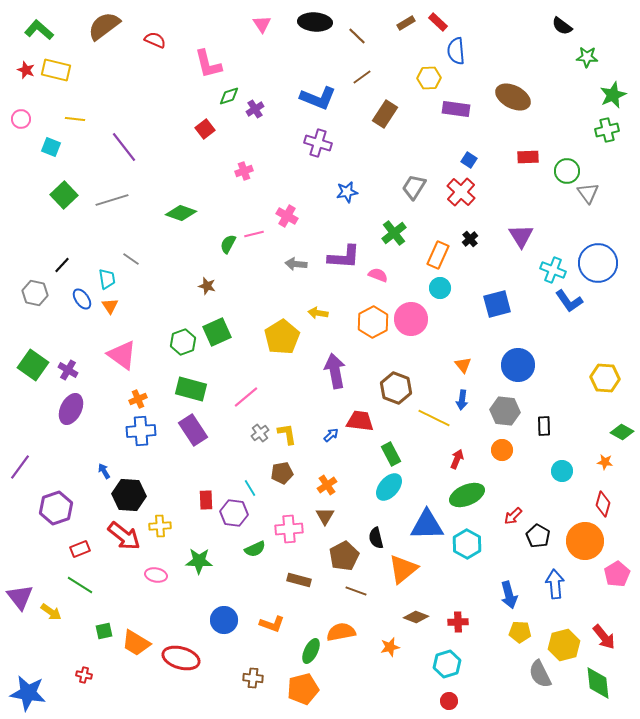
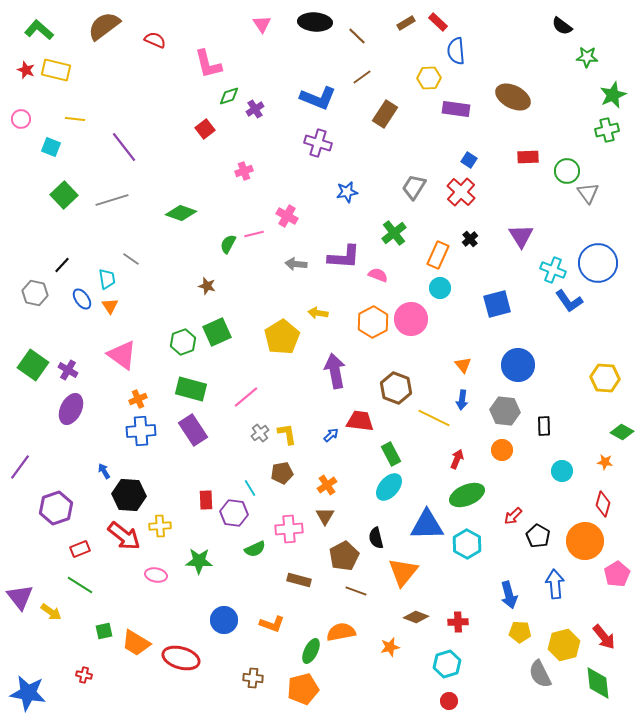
orange triangle at (403, 569): moved 3 px down; rotated 12 degrees counterclockwise
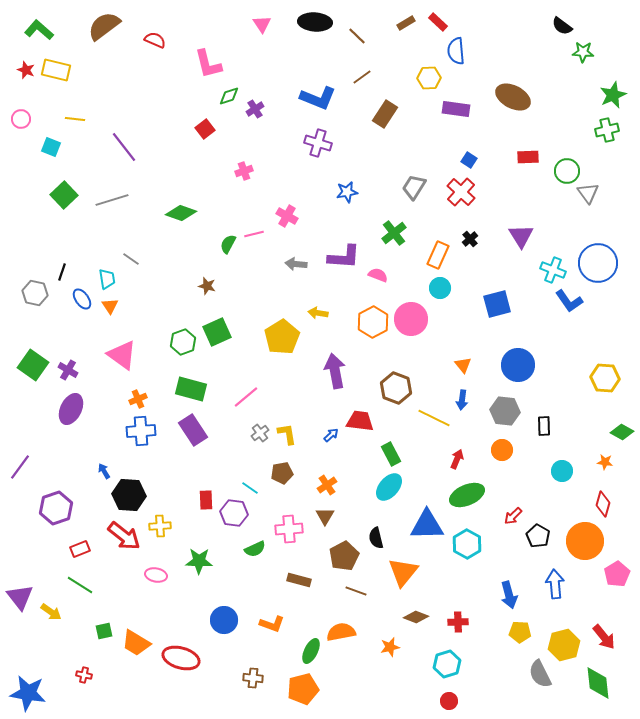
green star at (587, 57): moved 4 px left, 5 px up
black line at (62, 265): moved 7 px down; rotated 24 degrees counterclockwise
cyan line at (250, 488): rotated 24 degrees counterclockwise
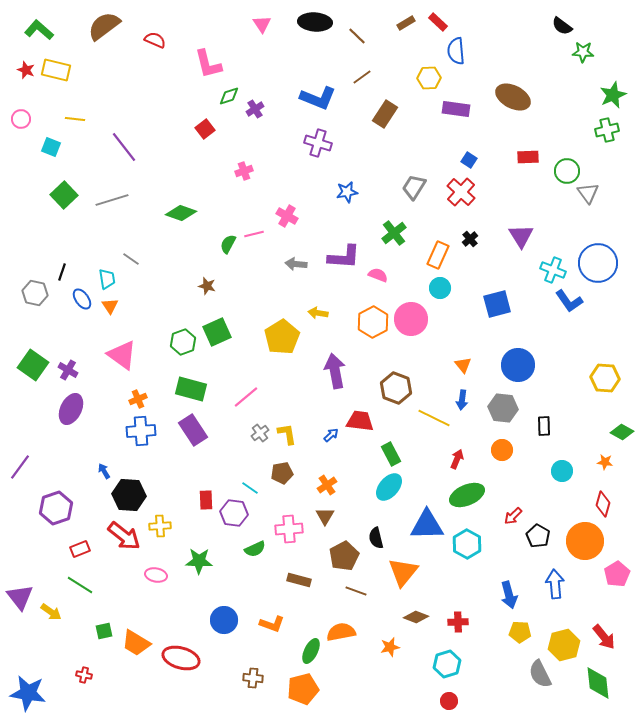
gray hexagon at (505, 411): moved 2 px left, 3 px up
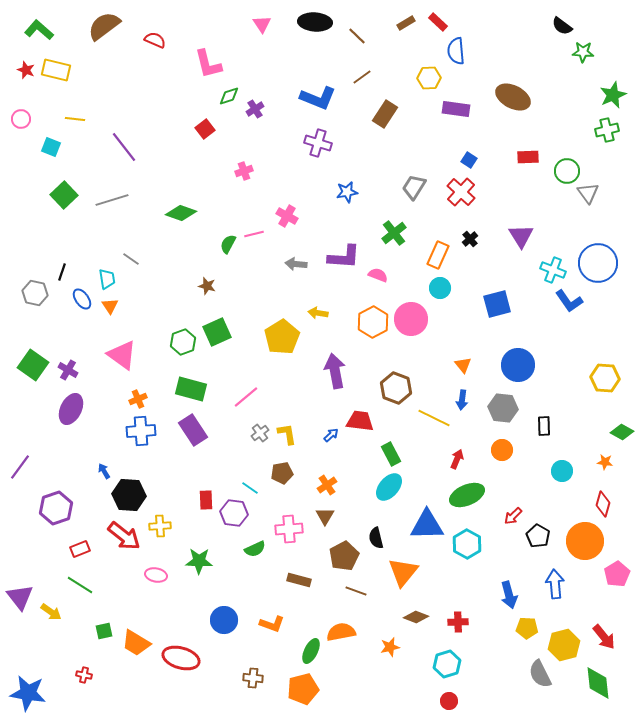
yellow pentagon at (520, 632): moved 7 px right, 4 px up
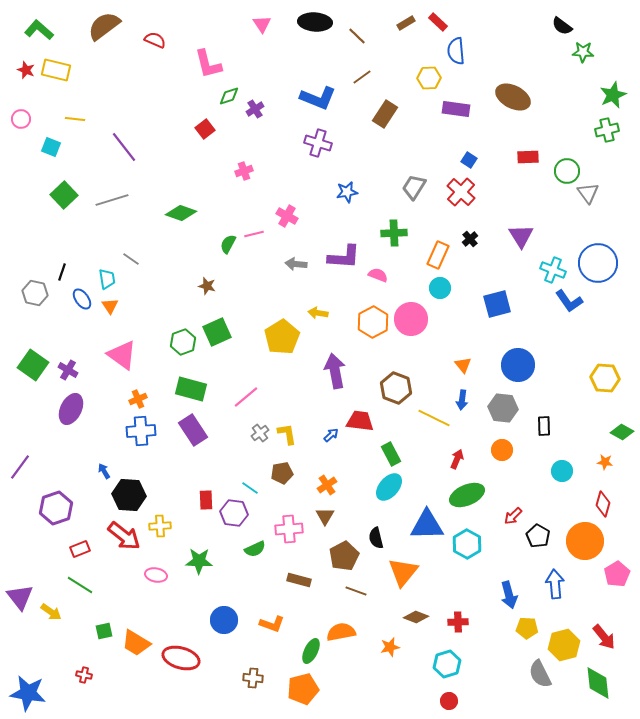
green cross at (394, 233): rotated 35 degrees clockwise
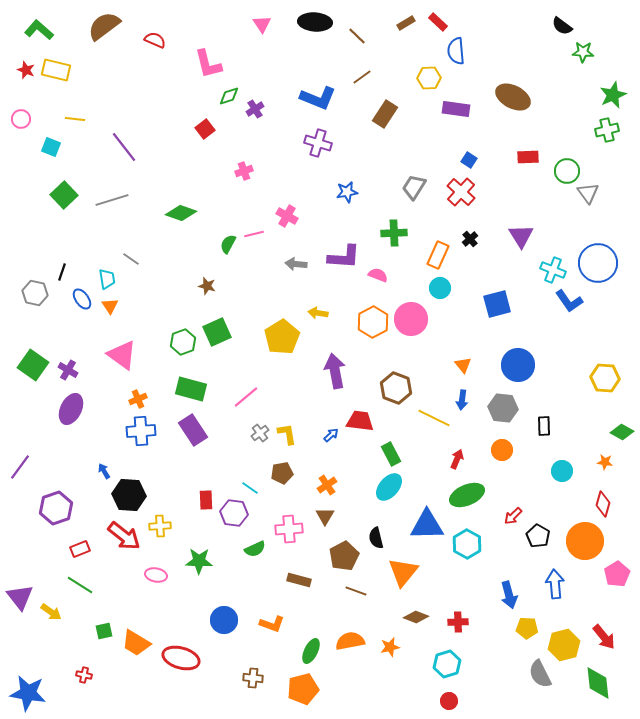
orange semicircle at (341, 632): moved 9 px right, 9 px down
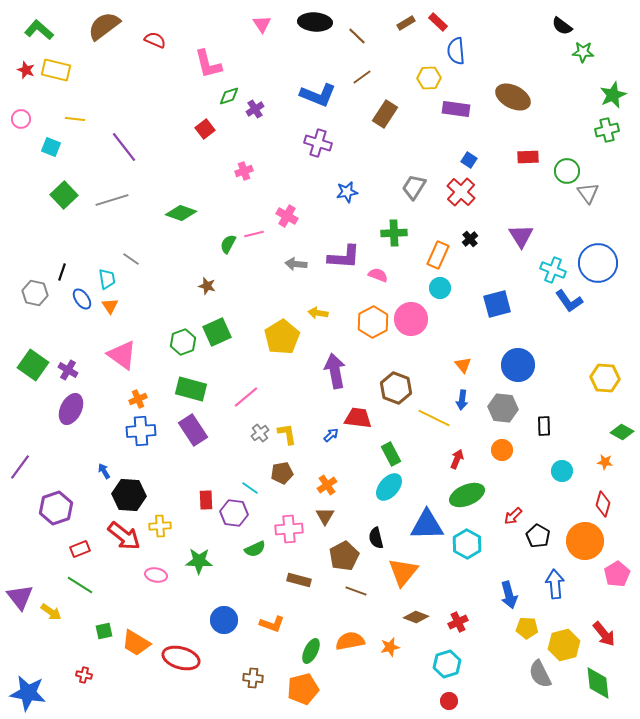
blue L-shape at (318, 98): moved 3 px up
red trapezoid at (360, 421): moved 2 px left, 3 px up
red cross at (458, 622): rotated 24 degrees counterclockwise
red arrow at (604, 637): moved 3 px up
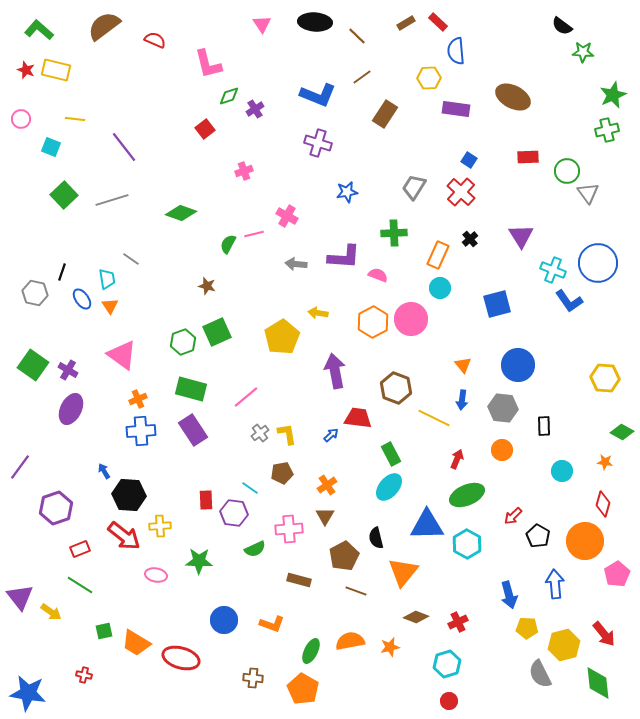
orange pentagon at (303, 689): rotated 28 degrees counterclockwise
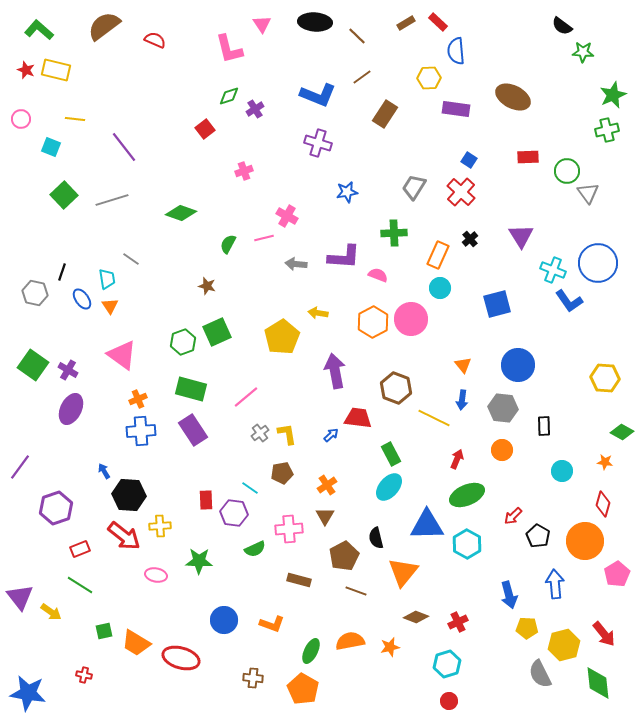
pink L-shape at (208, 64): moved 21 px right, 15 px up
pink line at (254, 234): moved 10 px right, 4 px down
